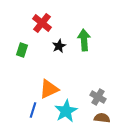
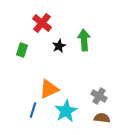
gray cross: moved 1 px right, 1 px up
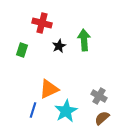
red cross: rotated 24 degrees counterclockwise
brown semicircle: rotated 49 degrees counterclockwise
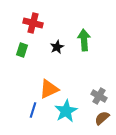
red cross: moved 9 px left
black star: moved 2 px left, 1 px down
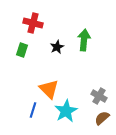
green arrow: rotated 10 degrees clockwise
orange triangle: rotated 50 degrees counterclockwise
